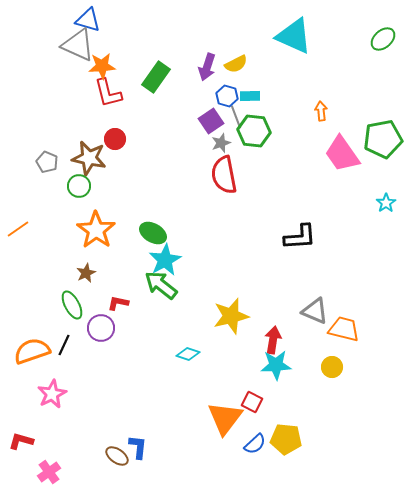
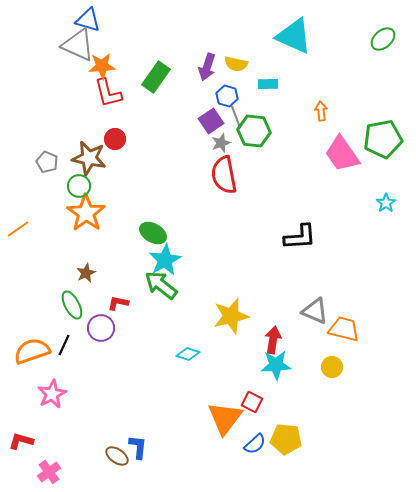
yellow semicircle at (236, 64): rotated 40 degrees clockwise
cyan rectangle at (250, 96): moved 18 px right, 12 px up
orange star at (96, 230): moved 10 px left, 17 px up
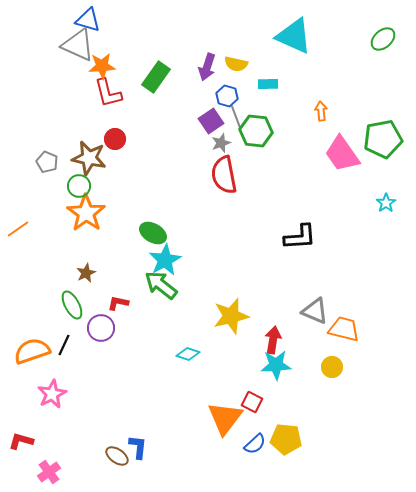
green hexagon at (254, 131): moved 2 px right
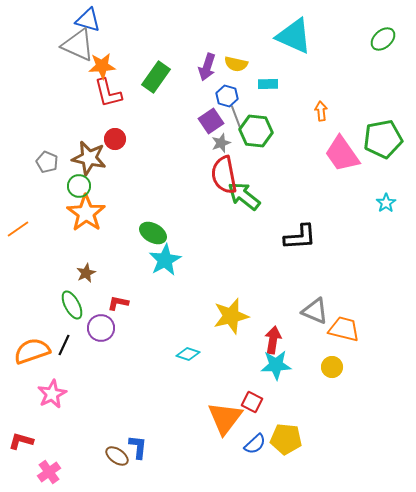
green arrow at (161, 285): moved 83 px right, 89 px up
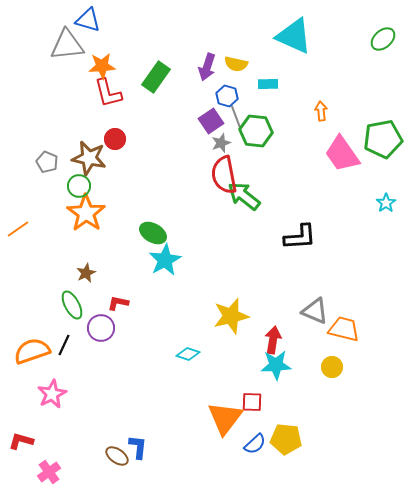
gray triangle at (78, 45): moved 11 px left; rotated 30 degrees counterclockwise
red square at (252, 402): rotated 25 degrees counterclockwise
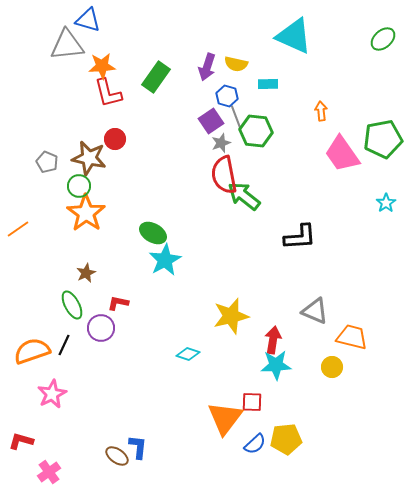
orange trapezoid at (344, 329): moved 8 px right, 8 px down
yellow pentagon at (286, 439): rotated 12 degrees counterclockwise
